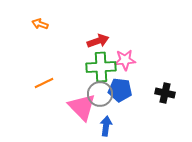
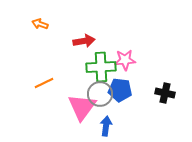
red arrow: moved 14 px left; rotated 10 degrees clockwise
pink triangle: rotated 20 degrees clockwise
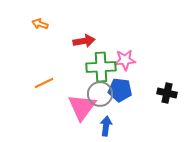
black cross: moved 2 px right
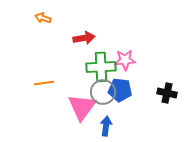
orange arrow: moved 3 px right, 6 px up
red arrow: moved 3 px up
orange line: rotated 18 degrees clockwise
gray circle: moved 3 px right, 2 px up
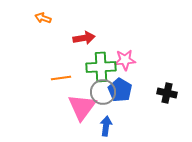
orange line: moved 17 px right, 5 px up
blue pentagon: rotated 25 degrees clockwise
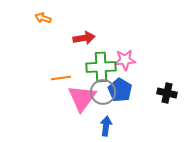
pink triangle: moved 9 px up
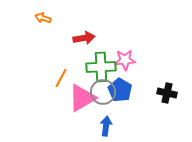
orange line: rotated 54 degrees counterclockwise
pink triangle: rotated 24 degrees clockwise
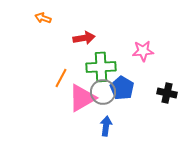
pink star: moved 18 px right, 9 px up
blue pentagon: moved 2 px right, 2 px up
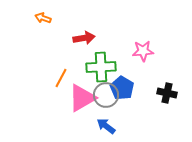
gray circle: moved 3 px right, 3 px down
blue arrow: rotated 60 degrees counterclockwise
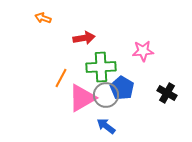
black cross: rotated 18 degrees clockwise
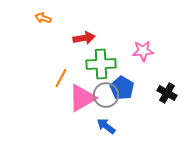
green cross: moved 3 px up
